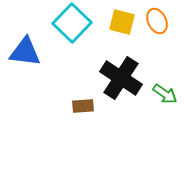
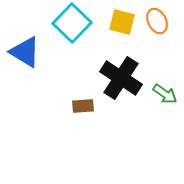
blue triangle: rotated 24 degrees clockwise
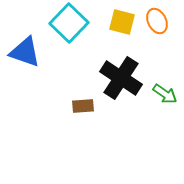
cyan square: moved 3 px left
blue triangle: rotated 12 degrees counterclockwise
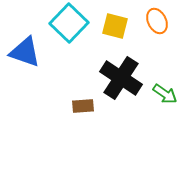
yellow square: moved 7 px left, 4 px down
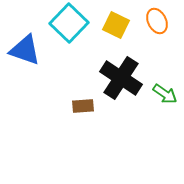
yellow square: moved 1 px right, 1 px up; rotated 12 degrees clockwise
blue triangle: moved 2 px up
